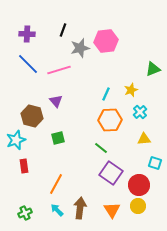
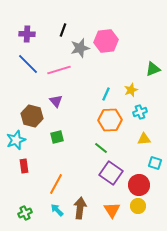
cyan cross: rotated 24 degrees clockwise
green square: moved 1 px left, 1 px up
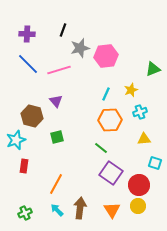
pink hexagon: moved 15 px down
red rectangle: rotated 16 degrees clockwise
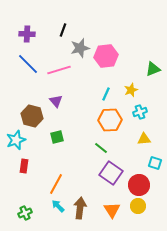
cyan arrow: moved 1 px right, 4 px up
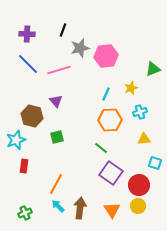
yellow star: moved 2 px up
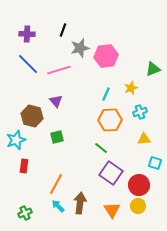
brown arrow: moved 5 px up
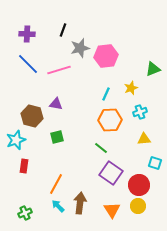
purple triangle: moved 3 px down; rotated 40 degrees counterclockwise
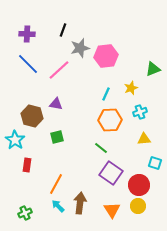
pink line: rotated 25 degrees counterclockwise
cyan star: moved 1 px left; rotated 18 degrees counterclockwise
red rectangle: moved 3 px right, 1 px up
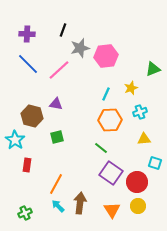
red circle: moved 2 px left, 3 px up
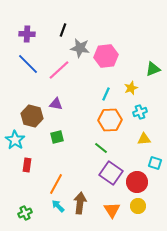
gray star: rotated 24 degrees clockwise
